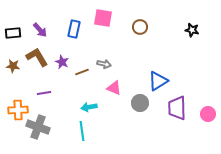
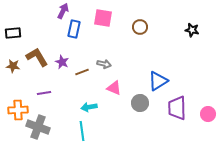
purple arrow: moved 23 px right, 19 px up; rotated 112 degrees counterclockwise
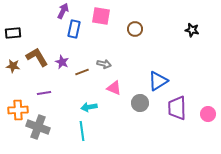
pink square: moved 2 px left, 2 px up
brown circle: moved 5 px left, 2 px down
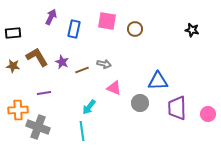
purple arrow: moved 12 px left, 6 px down
pink square: moved 6 px right, 5 px down
brown line: moved 2 px up
blue triangle: rotated 30 degrees clockwise
cyan arrow: rotated 42 degrees counterclockwise
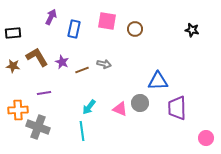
pink triangle: moved 6 px right, 21 px down
pink circle: moved 2 px left, 24 px down
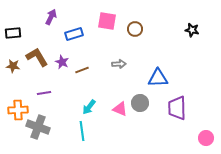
blue rectangle: moved 5 px down; rotated 60 degrees clockwise
gray arrow: moved 15 px right; rotated 16 degrees counterclockwise
blue triangle: moved 3 px up
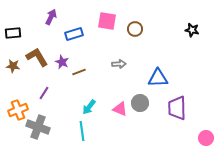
brown line: moved 3 px left, 2 px down
purple line: rotated 48 degrees counterclockwise
orange cross: rotated 18 degrees counterclockwise
